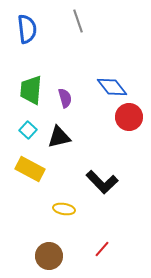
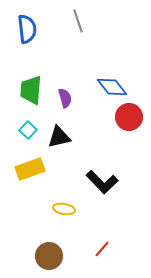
yellow rectangle: rotated 48 degrees counterclockwise
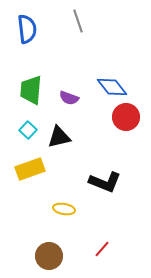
purple semicircle: moved 4 px right; rotated 126 degrees clockwise
red circle: moved 3 px left
black L-shape: moved 3 px right; rotated 24 degrees counterclockwise
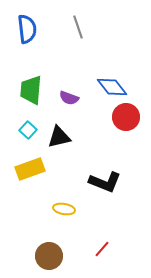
gray line: moved 6 px down
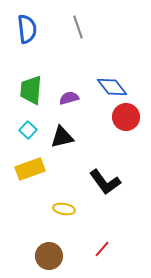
purple semicircle: rotated 144 degrees clockwise
black triangle: moved 3 px right
black L-shape: rotated 32 degrees clockwise
